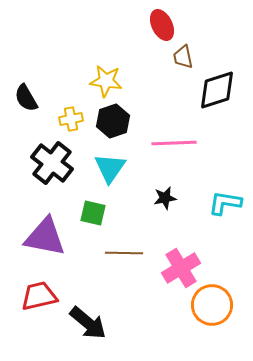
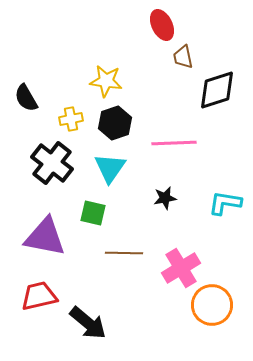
black hexagon: moved 2 px right, 2 px down
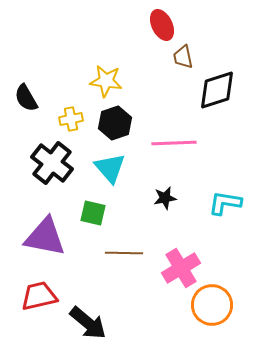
cyan triangle: rotated 16 degrees counterclockwise
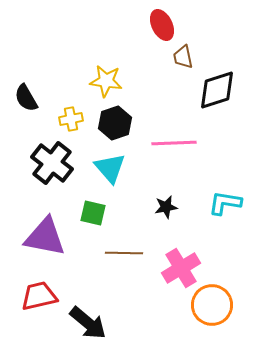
black star: moved 1 px right, 9 px down
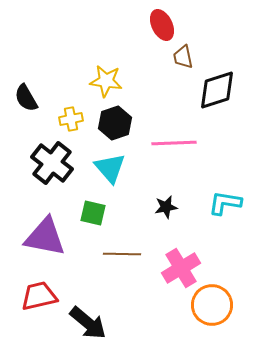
brown line: moved 2 px left, 1 px down
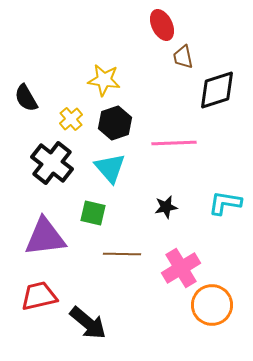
yellow star: moved 2 px left, 1 px up
yellow cross: rotated 30 degrees counterclockwise
purple triangle: rotated 18 degrees counterclockwise
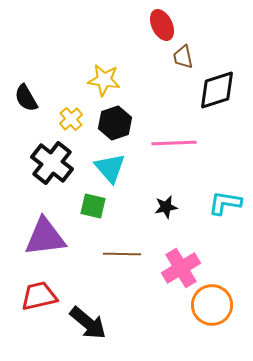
green square: moved 7 px up
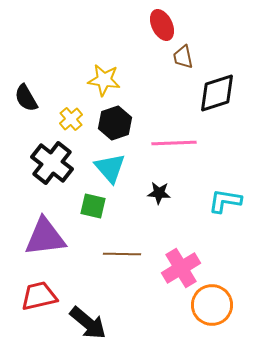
black diamond: moved 3 px down
cyan L-shape: moved 2 px up
black star: moved 7 px left, 14 px up; rotated 15 degrees clockwise
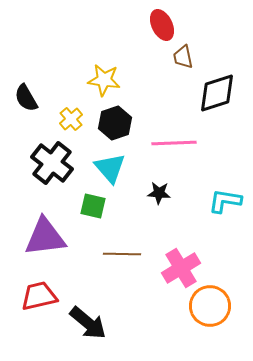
orange circle: moved 2 px left, 1 px down
